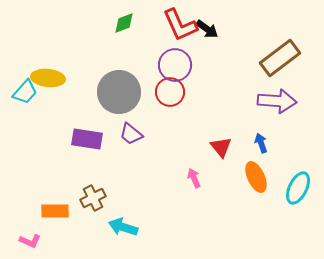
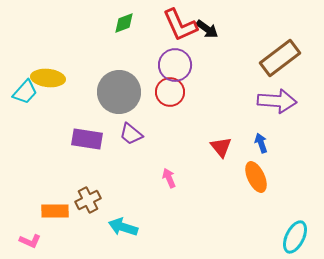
pink arrow: moved 25 px left
cyan ellipse: moved 3 px left, 49 px down
brown cross: moved 5 px left, 2 px down
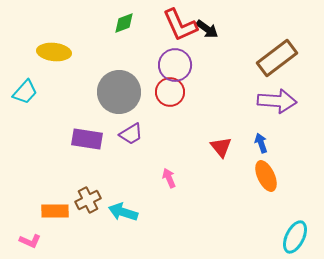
brown rectangle: moved 3 px left
yellow ellipse: moved 6 px right, 26 px up
purple trapezoid: rotated 70 degrees counterclockwise
orange ellipse: moved 10 px right, 1 px up
cyan arrow: moved 15 px up
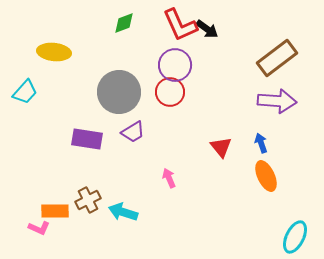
purple trapezoid: moved 2 px right, 2 px up
pink L-shape: moved 9 px right, 13 px up
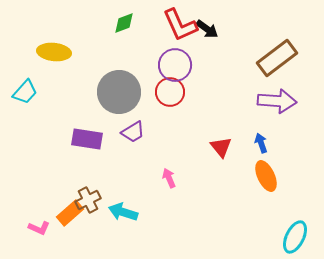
orange rectangle: moved 15 px right, 2 px down; rotated 40 degrees counterclockwise
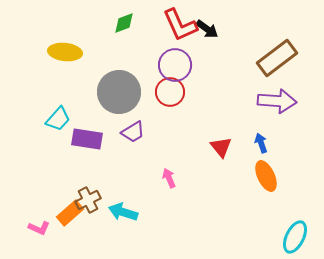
yellow ellipse: moved 11 px right
cyan trapezoid: moved 33 px right, 27 px down
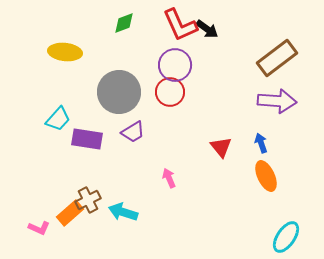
cyan ellipse: moved 9 px left; rotated 8 degrees clockwise
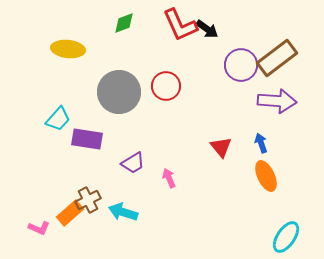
yellow ellipse: moved 3 px right, 3 px up
purple circle: moved 66 px right
red circle: moved 4 px left, 6 px up
purple trapezoid: moved 31 px down
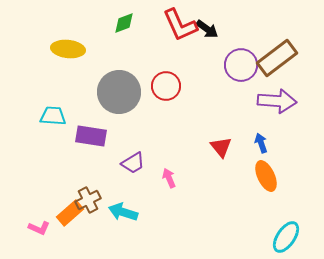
cyan trapezoid: moved 5 px left, 3 px up; rotated 128 degrees counterclockwise
purple rectangle: moved 4 px right, 3 px up
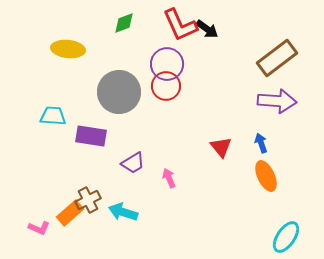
purple circle: moved 74 px left, 1 px up
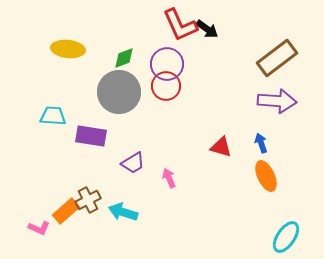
green diamond: moved 35 px down
red triangle: rotated 35 degrees counterclockwise
orange rectangle: moved 4 px left, 2 px up
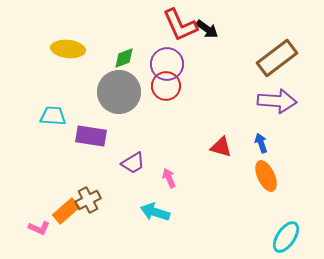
cyan arrow: moved 32 px right
